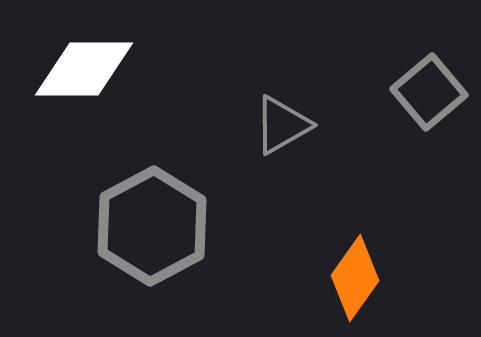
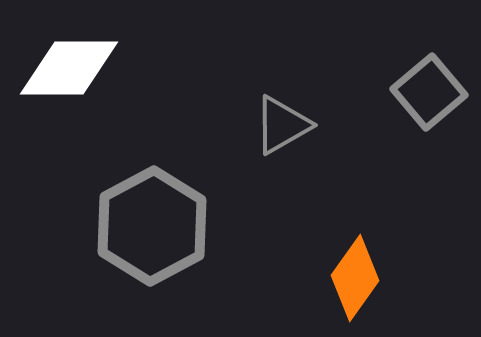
white diamond: moved 15 px left, 1 px up
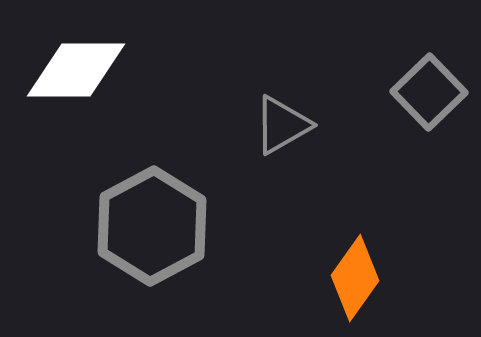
white diamond: moved 7 px right, 2 px down
gray square: rotated 4 degrees counterclockwise
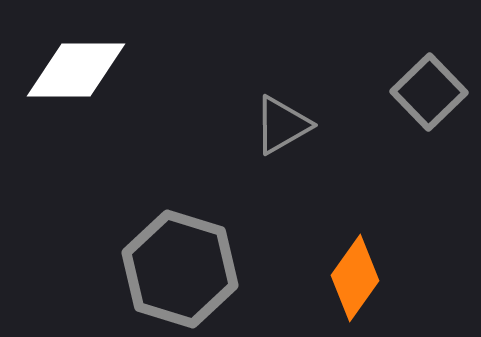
gray hexagon: moved 28 px right, 43 px down; rotated 15 degrees counterclockwise
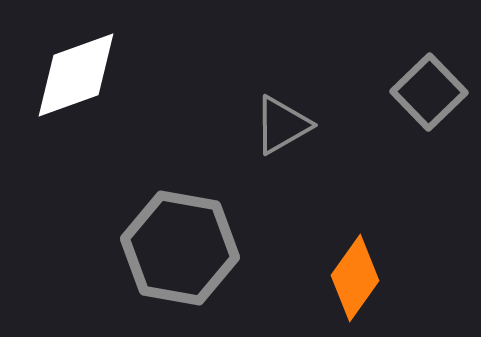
white diamond: moved 5 px down; rotated 20 degrees counterclockwise
gray hexagon: moved 21 px up; rotated 7 degrees counterclockwise
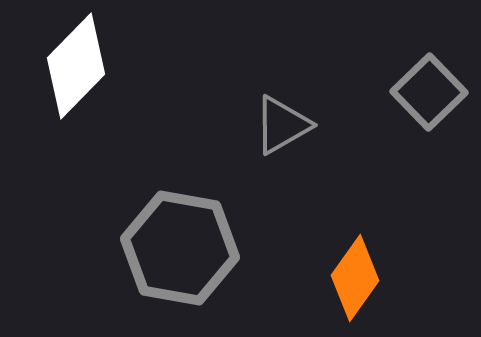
white diamond: moved 9 px up; rotated 26 degrees counterclockwise
